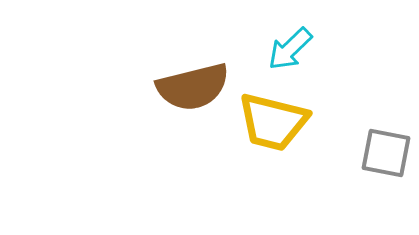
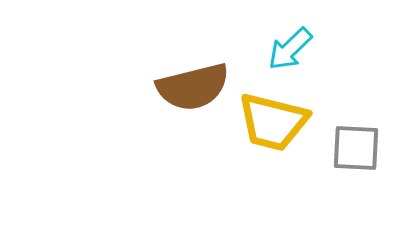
gray square: moved 30 px left, 5 px up; rotated 8 degrees counterclockwise
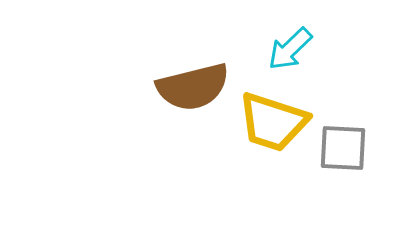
yellow trapezoid: rotated 4 degrees clockwise
gray square: moved 13 px left
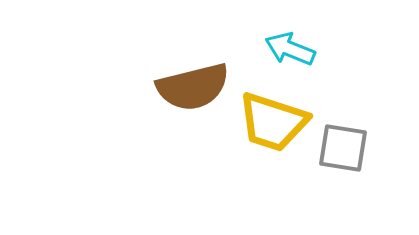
cyan arrow: rotated 66 degrees clockwise
gray square: rotated 6 degrees clockwise
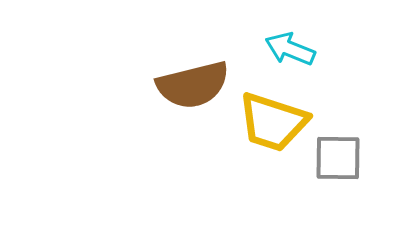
brown semicircle: moved 2 px up
gray square: moved 5 px left, 10 px down; rotated 8 degrees counterclockwise
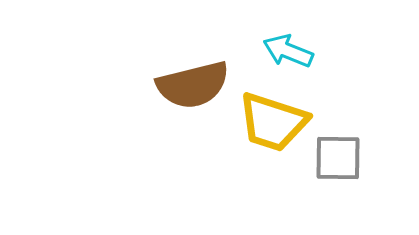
cyan arrow: moved 2 px left, 2 px down
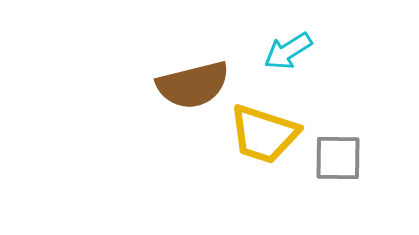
cyan arrow: rotated 54 degrees counterclockwise
yellow trapezoid: moved 9 px left, 12 px down
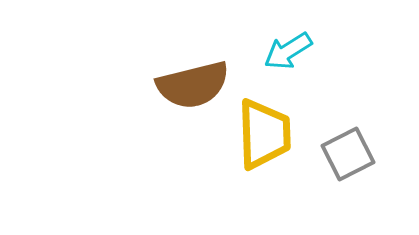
yellow trapezoid: rotated 110 degrees counterclockwise
gray square: moved 10 px right, 4 px up; rotated 28 degrees counterclockwise
